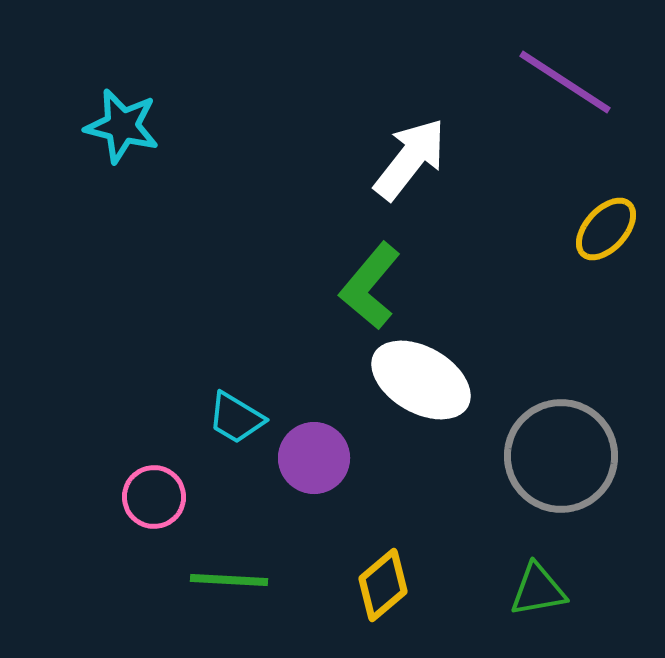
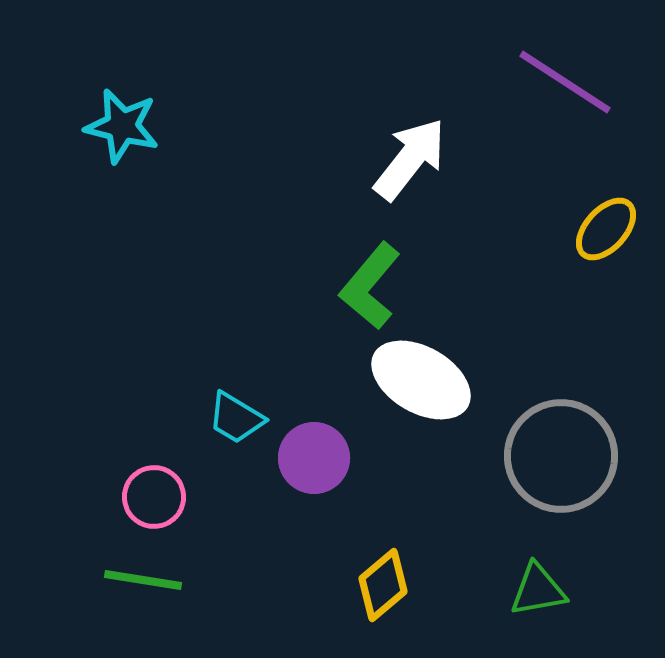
green line: moved 86 px left; rotated 6 degrees clockwise
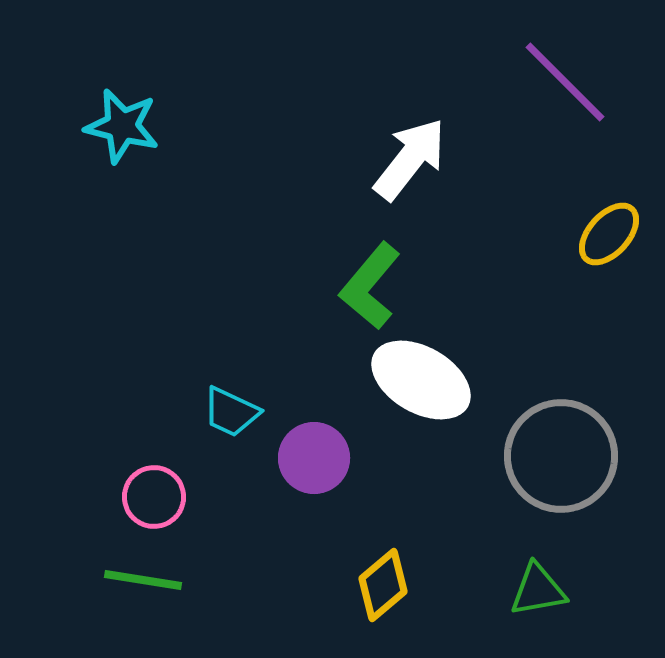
purple line: rotated 12 degrees clockwise
yellow ellipse: moved 3 px right, 5 px down
cyan trapezoid: moved 5 px left, 6 px up; rotated 6 degrees counterclockwise
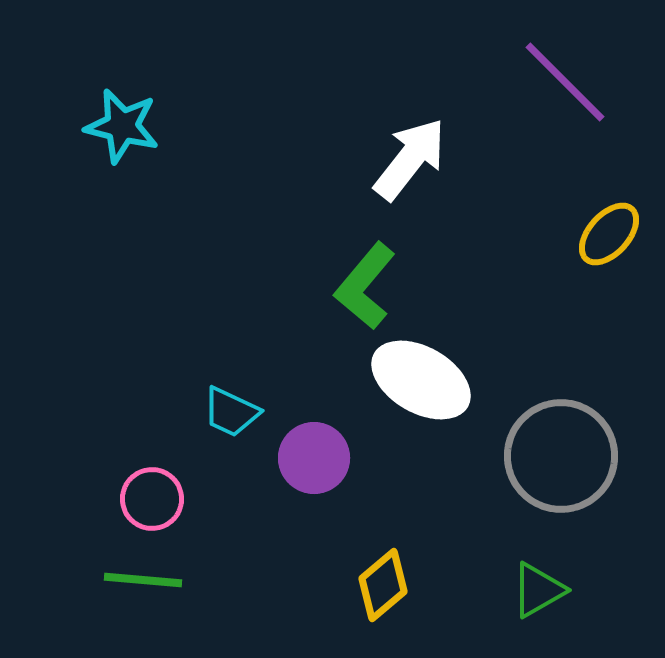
green L-shape: moved 5 px left
pink circle: moved 2 px left, 2 px down
green line: rotated 4 degrees counterclockwise
green triangle: rotated 20 degrees counterclockwise
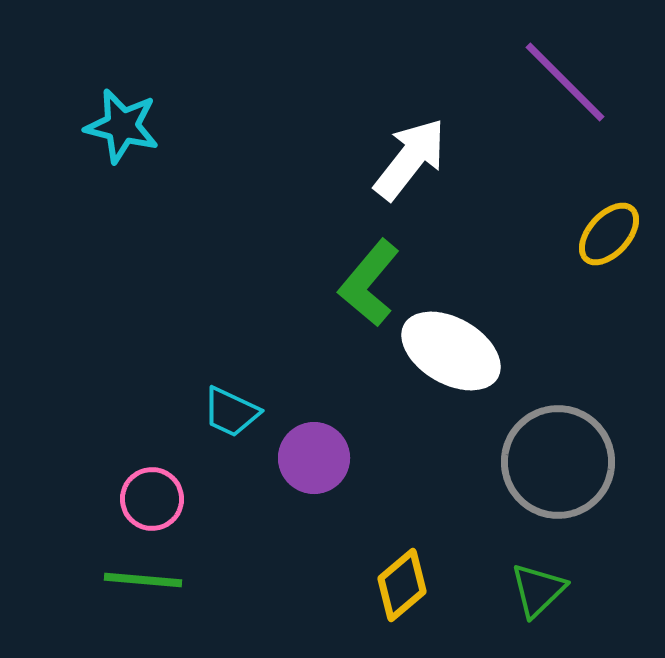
green L-shape: moved 4 px right, 3 px up
white ellipse: moved 30 px right, 29 px up
gray circle: moved 3 px left, 6 px down
yellow diamond: moved 19 px right
green triangle: rotated 14 degrees counterclockwise
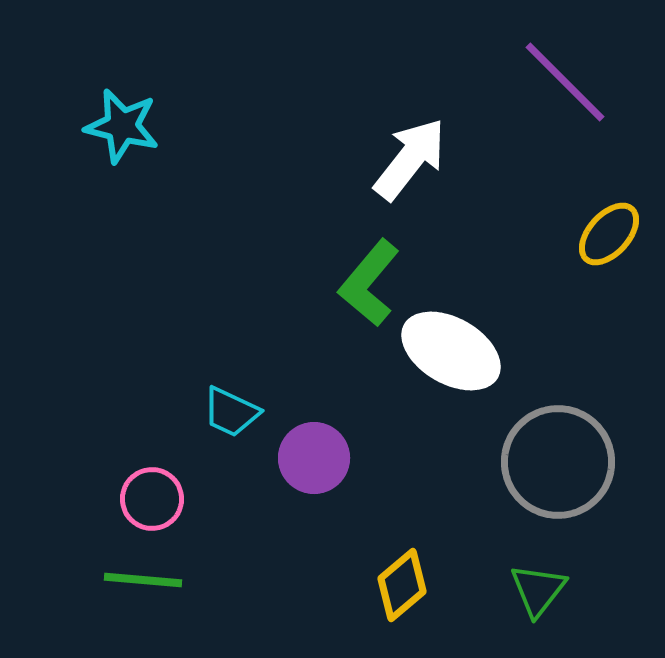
green triangle: rotated 8 degrees counterclockwise
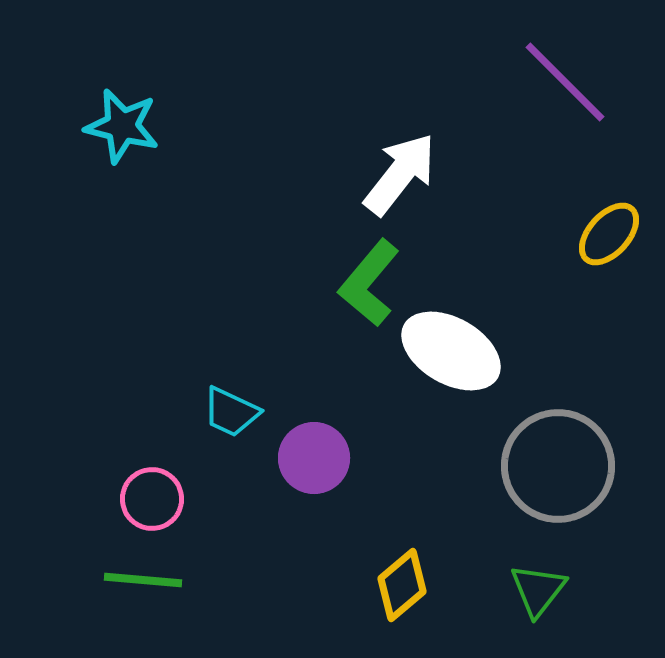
white arrow: moved 10 px left, 15 px down
gray circle: moved 4 px down
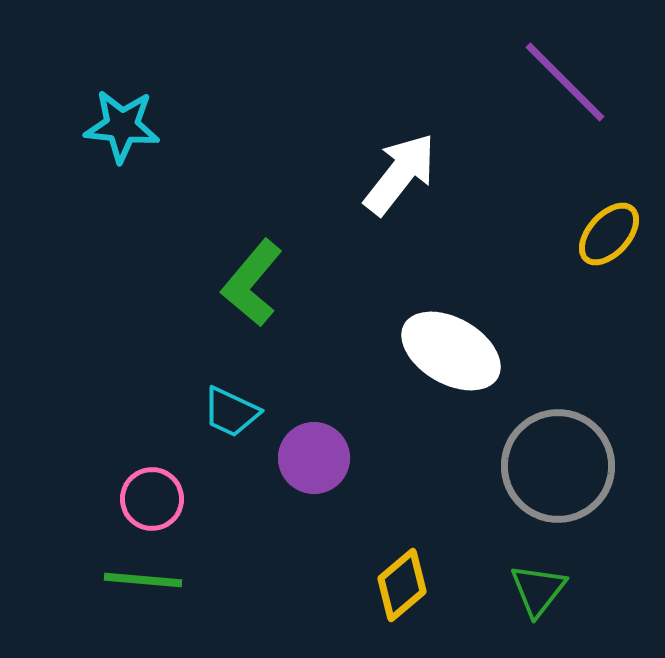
cyan star: rotated 8 degrees counterclockwise
green L-shape: moved 117 px left
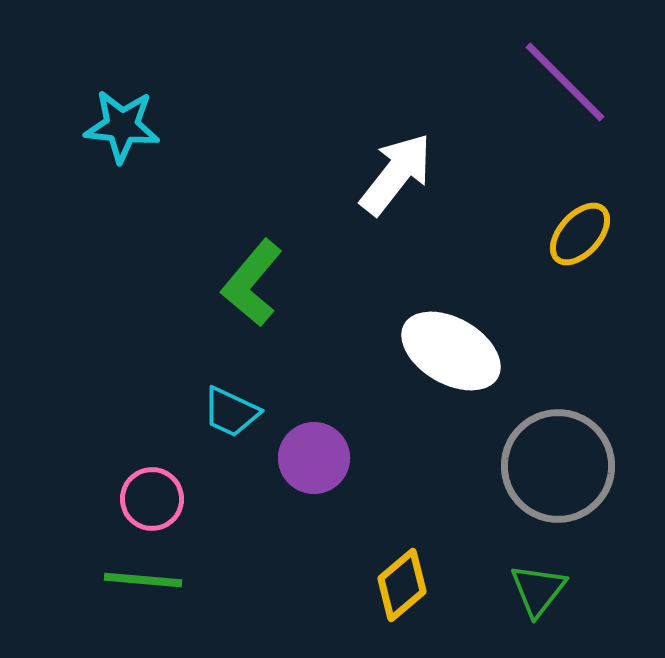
white arrow: moved 4 px left
yellow ellipse: moved 29 px left
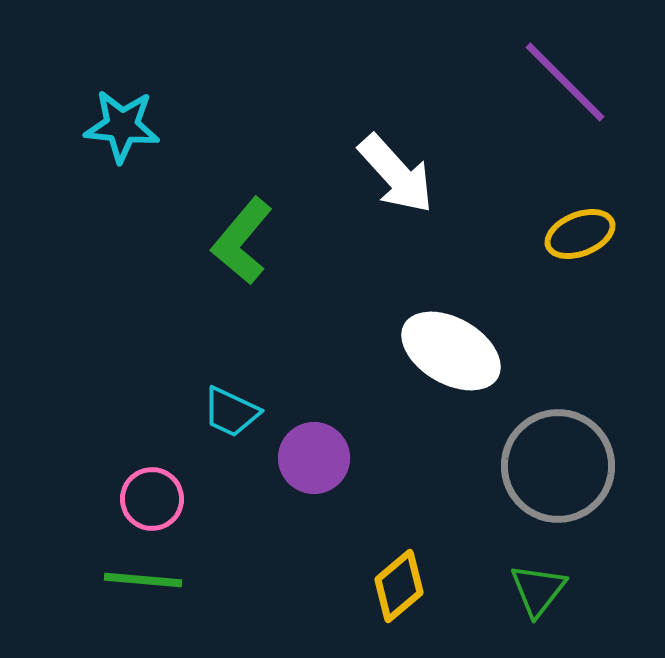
white arrow: rotated 100 degrees clockwise
yellow ellipse: rotated 26 degrees clockwise
green L-shape: moved 10 px left, 42 px up
yellow diamond: moved 3 px left, 1 px down
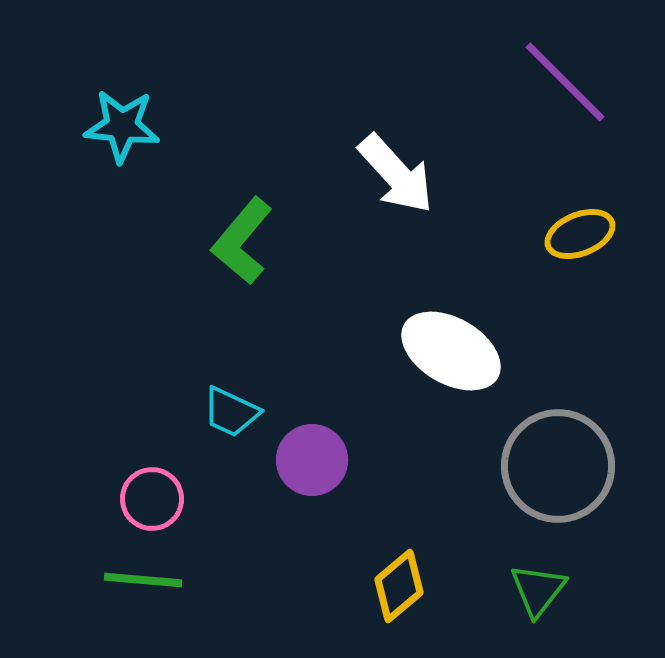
purple circle: moved 2 px left, 2 px down
